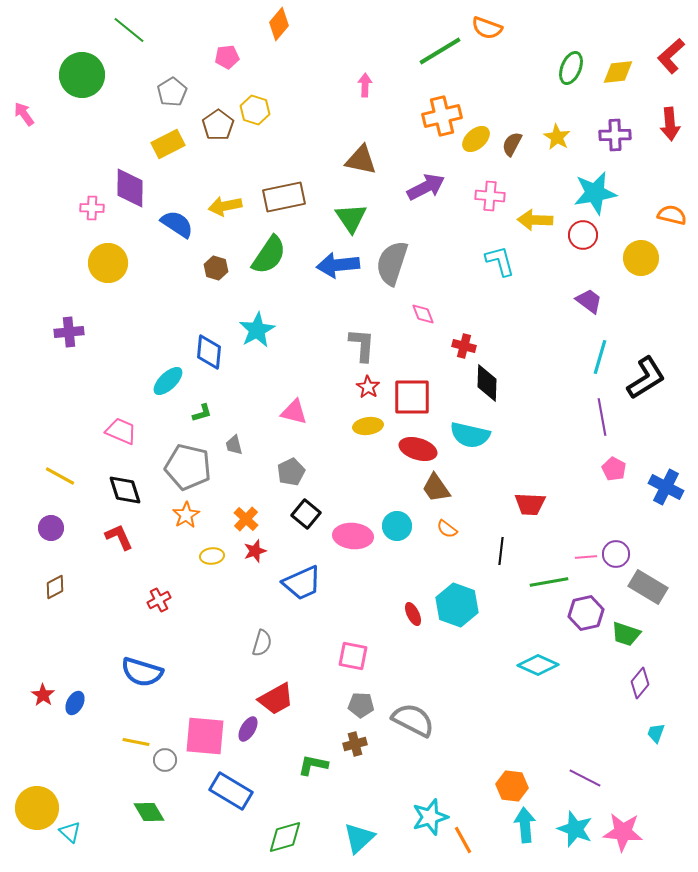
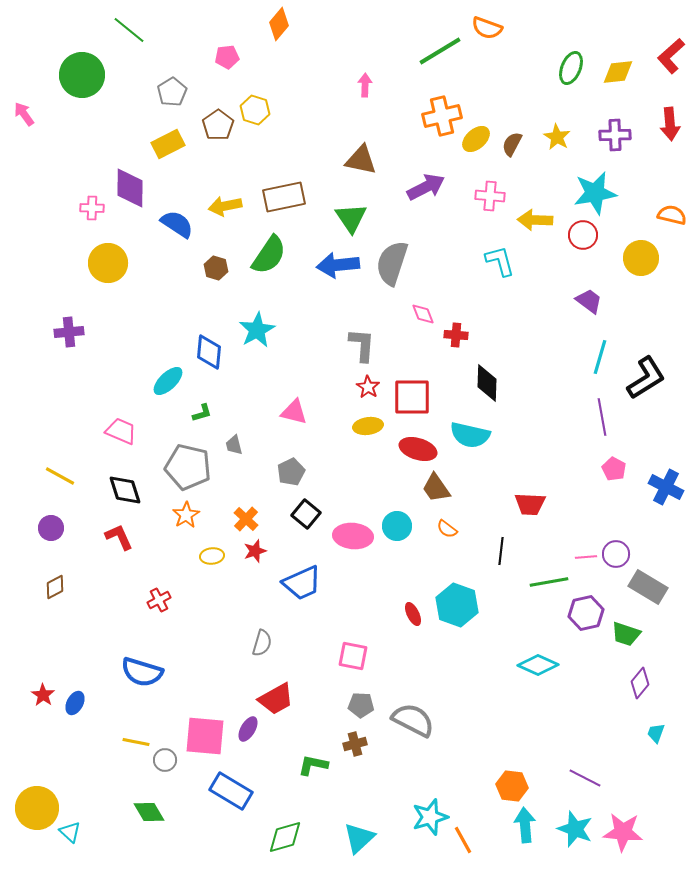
red cross at (464, 346): moved 8 px left, 11 px up; rotated 10 degrees counterclockwise
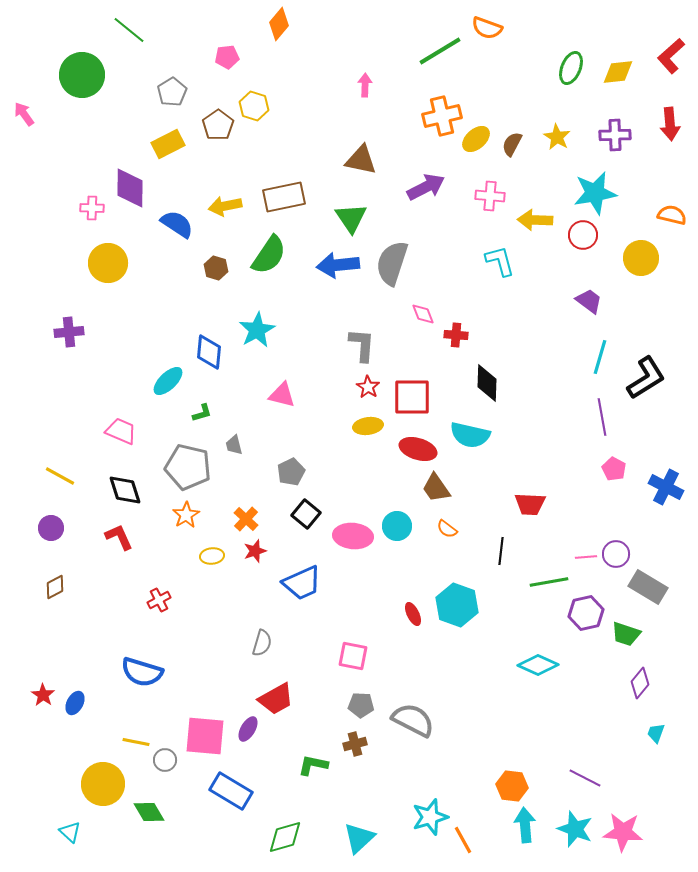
yellow hexagon at (255, 110): moved 1 px left, 4 px up
pink triangle at (294, 412): moved 12 px left, 17 px up
yellow circle at (37, 808): moved 66 px right, 24 px up
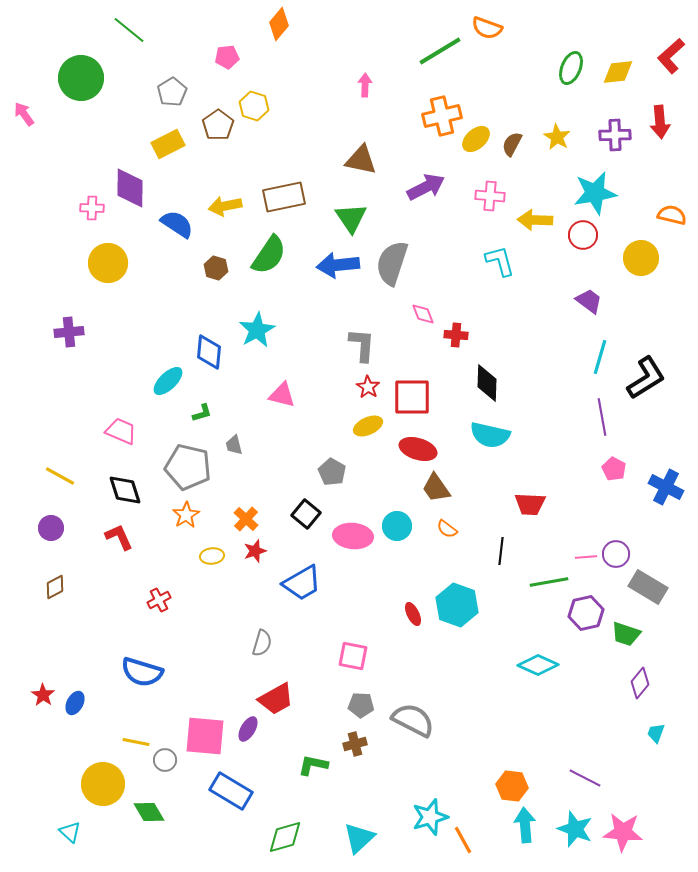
green circle at (82, 75): moved 1 px left, 3 px down
red arrow at (670, 124): moved 10 px left, 2 px up
yellow ellipse at (368, 426): rotated 16 degrees counterclockwise
cyan semicircle at (470, 435): moved 20 px right
gray pentagon at (291, 472): moved 41 px right; rotated 16 degrees counterclockwise
blue trapezoid at (302, 583): rotated 6 degrees counterclockwise
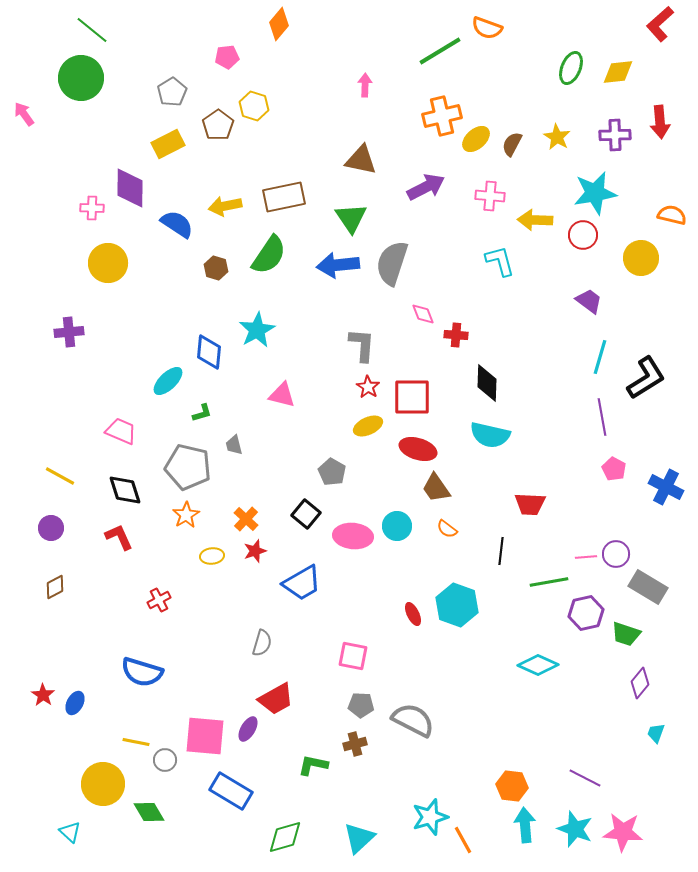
green line at (129, 30): moved 37 px left
red L-shape at (671, 56): moved 11 px left, 32 px up
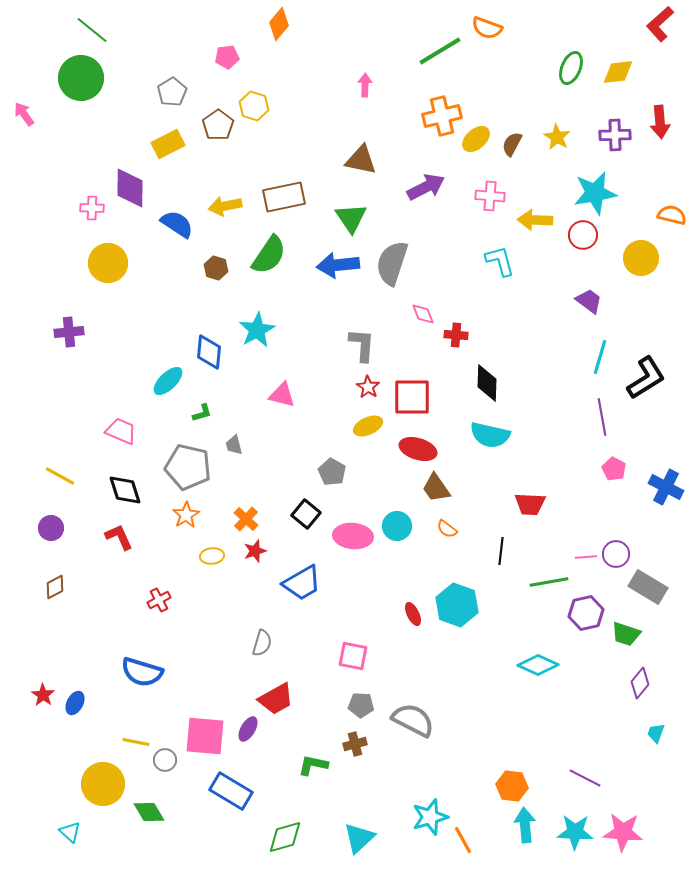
cyan star at (575, 829): moved 3 px down; rotated 18 degrees counterclockwise
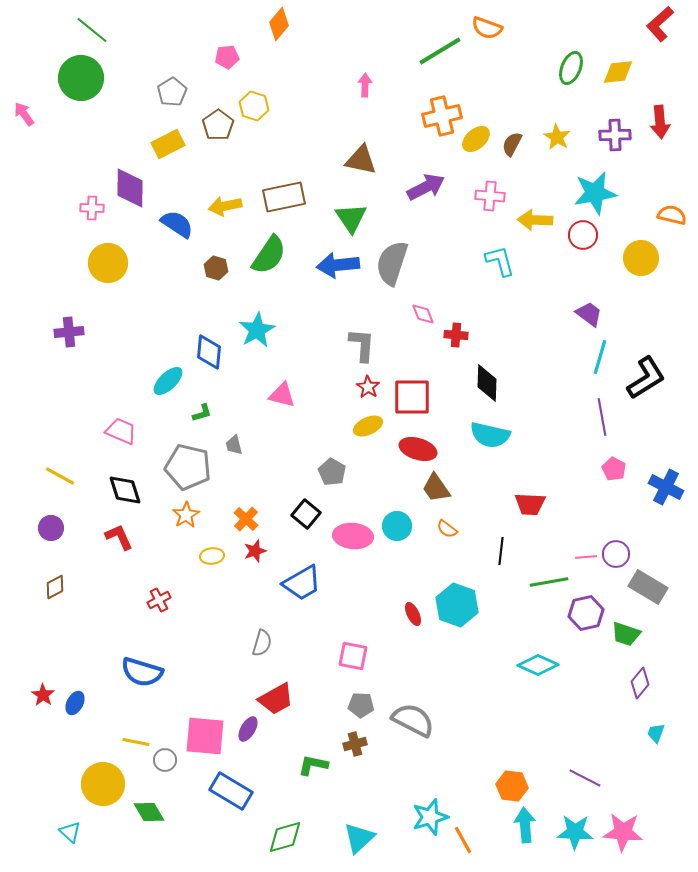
purple trapezoid at (589, 301): moved 13 px down
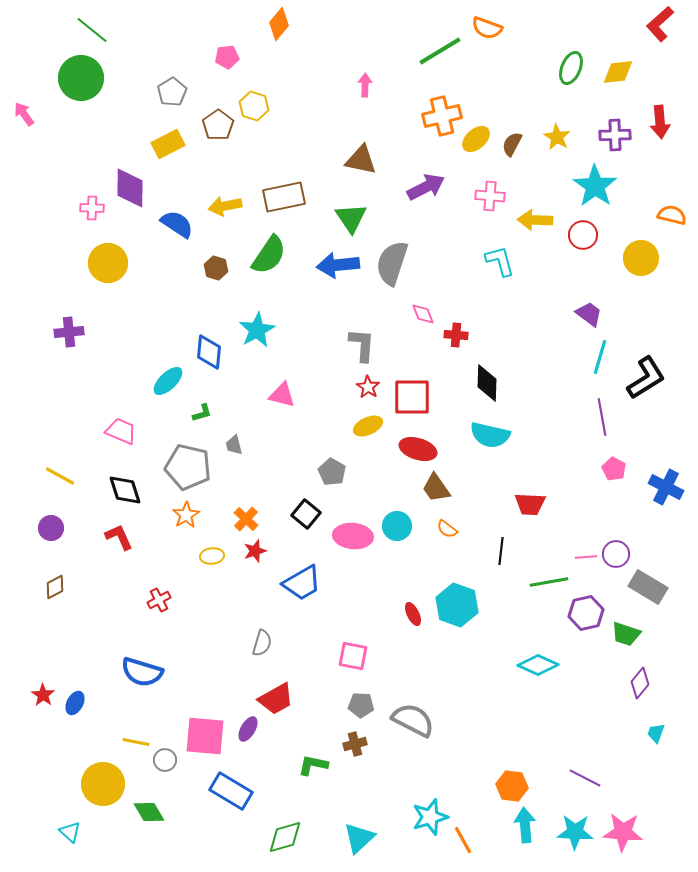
cyan star at (595, 193): moved 7 px up; rotated 27 degrees counterclockwise
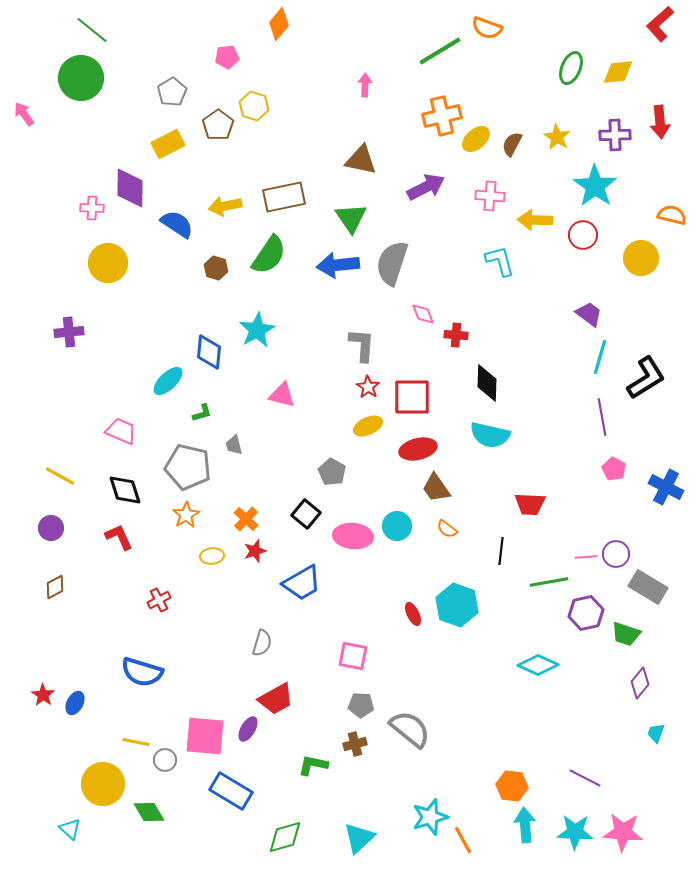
red ellipse at (418, 449): rotated 30 degrees counterclockwise
gray semicircle at (413, 720): moved 3 px left, 9 px down; rotated 12 degrees clockwise
cyan triangle at (70, 832): moved 3 px up
